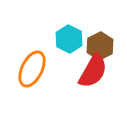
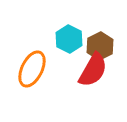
red semicircle: moved 1 px up
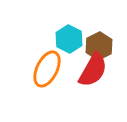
brown hexagon: moved 1 px left
orange ellipse: moved 15 px right
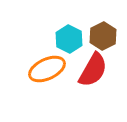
brown hexagon: moved 4 px right, 10 px up
orange ellipse: rotated 39 degrees clockwise
